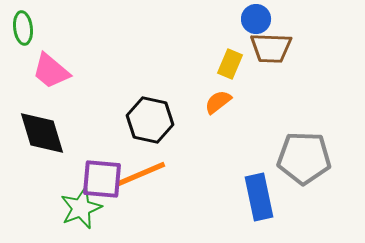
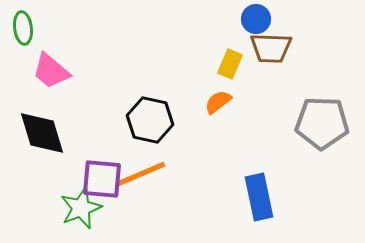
gray pentagon: moved 18 px right, 35 px up
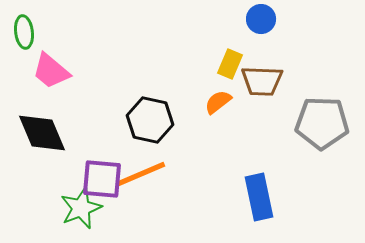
blue circle: moved 5 px right
green ellipse: moved 1 px right, 4 px down
brown trapezoid: moved 9 px left, 33 px down
black diamond: rotated 6 degrees counterclockwise
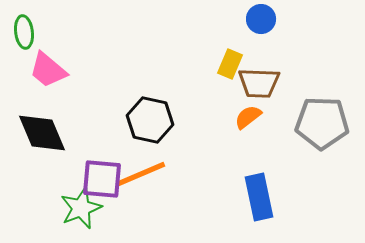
pink trapezoid: moved 3 px left, 1 px up
brown trapezoid: moved 3 px left, 2 px down
orange semicircle: moved 30 px right, 15 px down
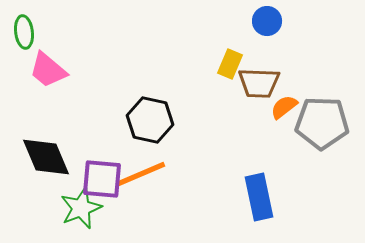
blue circle: moved 6 px right, 2 px down
orange semicircle: moved 36 px right, 10 px up
black diamond: moved 4 px right, 24 px down
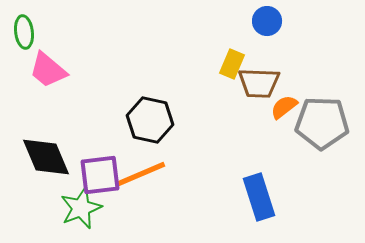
yellow rectangle: moved 2 px right
purple square: moved 2 px left, 4 px up; rotated 12 degrees counterclockwise
blue rectangle: rotated 6 degrees counterclockwise
